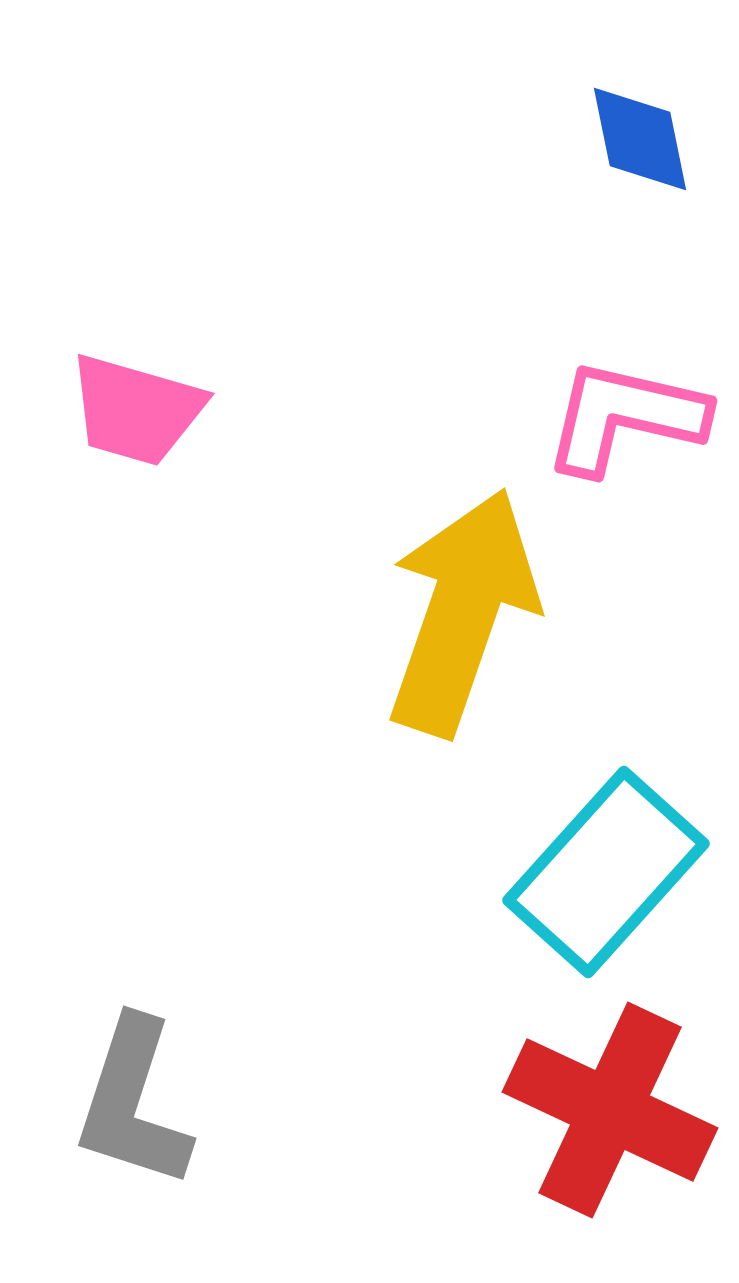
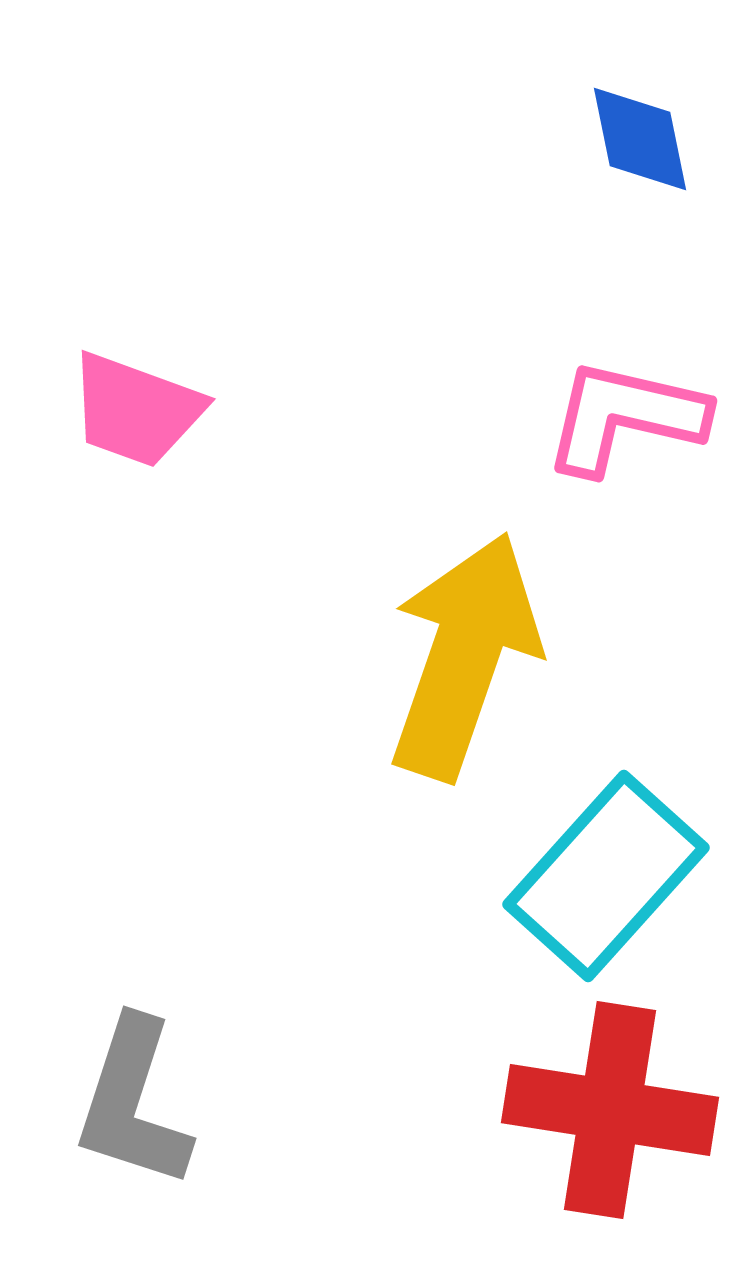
pink trapezoid: rotated 4 degrees clockwise
yellow arrow: moved 2 px right, 44 px down
cyan rectangle: moved 4 px down
red cross: rotated 16 degrees counterclockwise
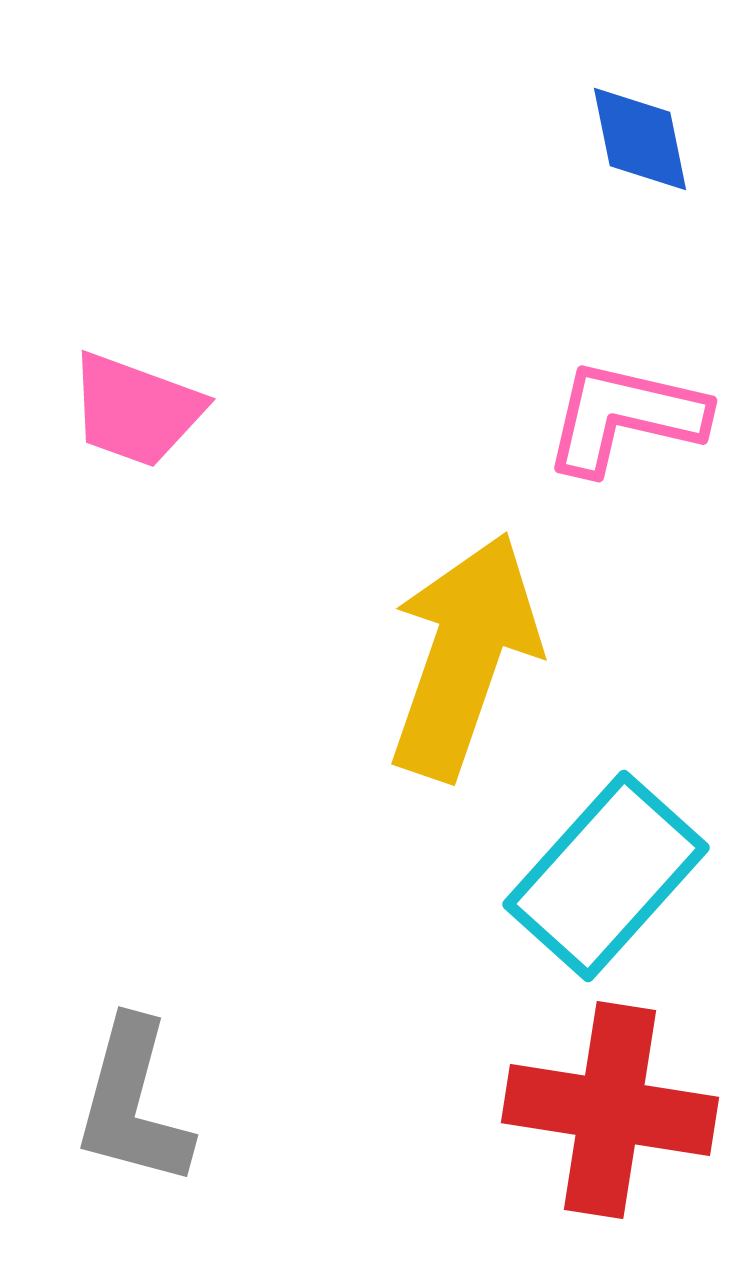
gray L-shape: rotated 3 degrees counterclockwise
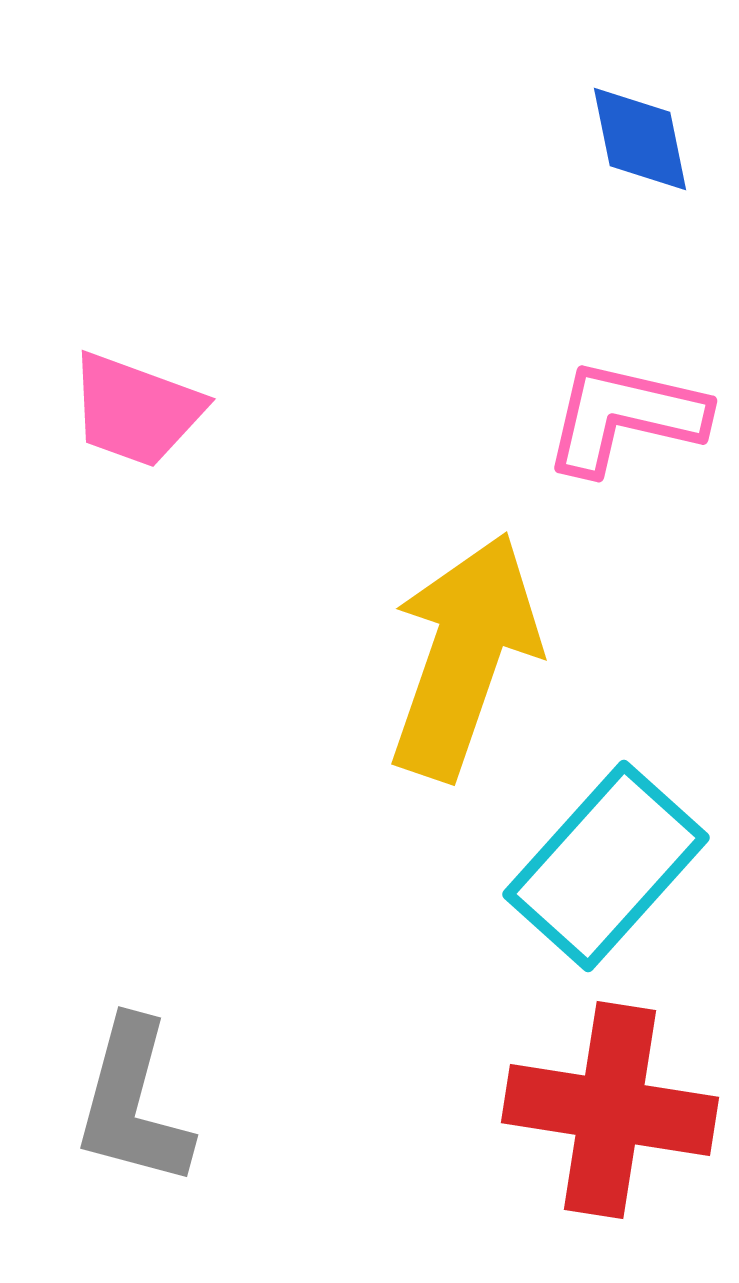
cyan rectangle: moved 10 px up
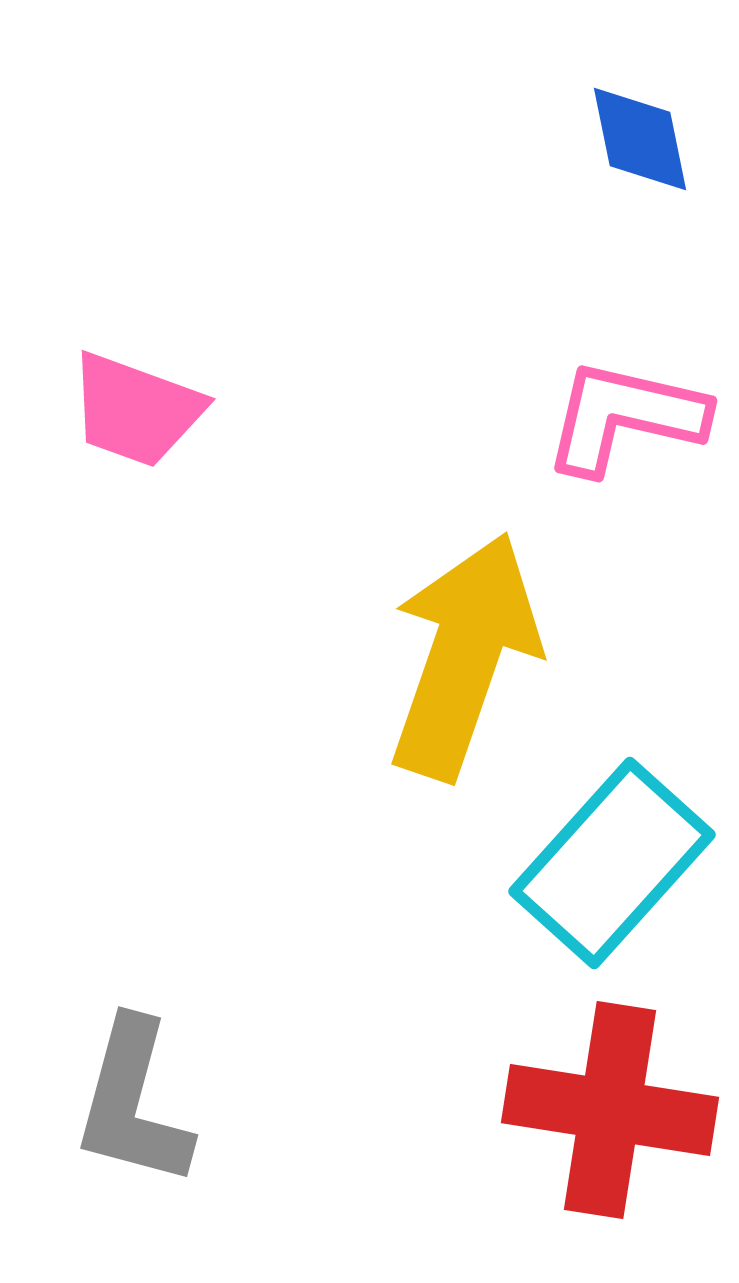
cyan rectangle: moved 6 px right, 3 px up
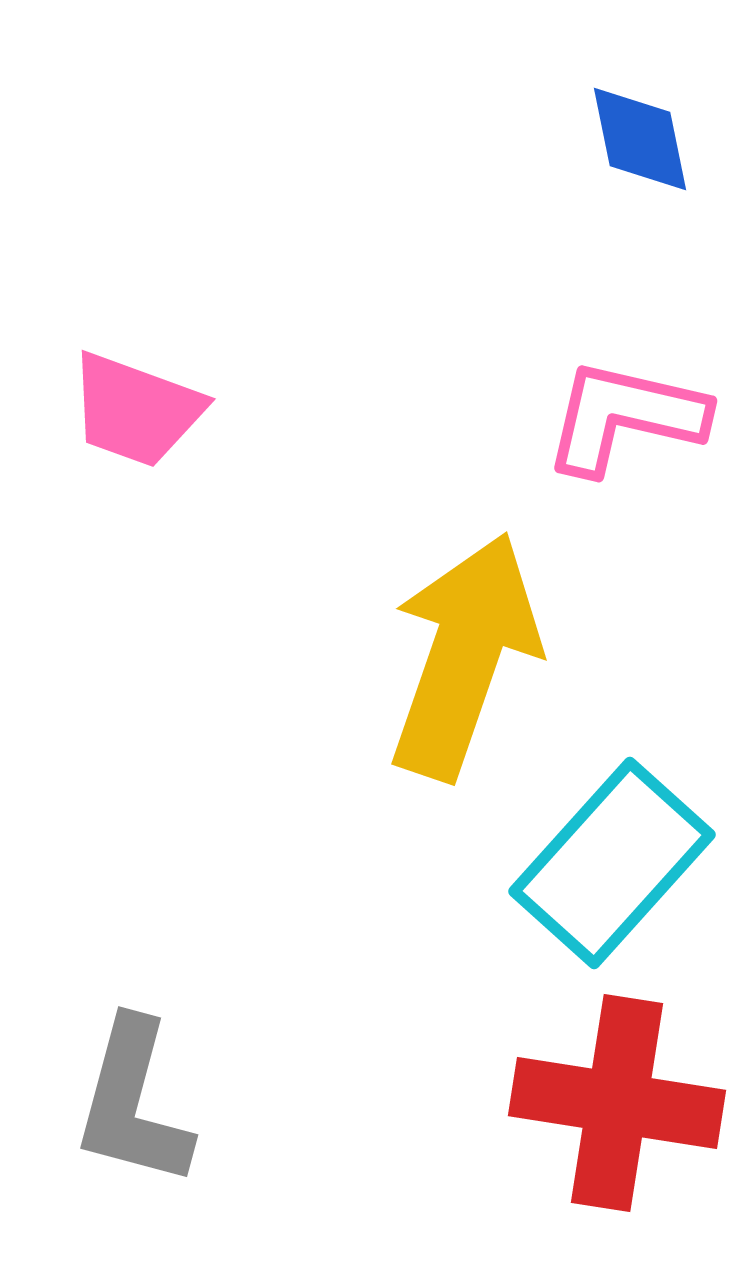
red cross: moved 7 px right, 7 px up
